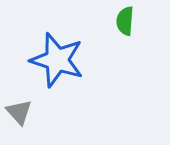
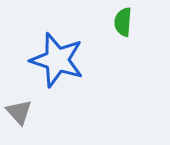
green semicircle: moved 2 px left, 1 px down
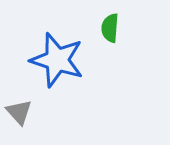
green semicircle: moved 13 px left, 6 px down
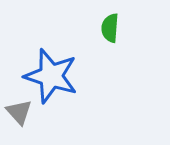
blue star: moved 6 px left, 16 px down
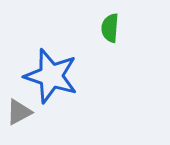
gray triangle: rotated 44 degrees clockwise
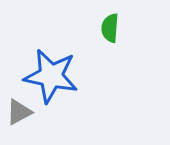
blue star: rotated 6 degrees counterclockwise
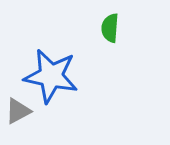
gray triangle: moved 1 px left, 1 px up
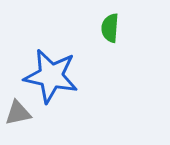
gray triangle: moved 2 px down; rotated 16 degrees clockwise
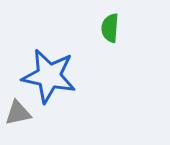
blue star: moved 2 px left
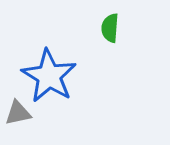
blue star: rotated 20 degrees clockwise
